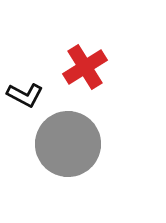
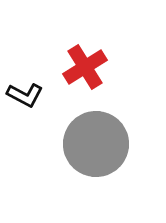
gray circle: moved 28 px right
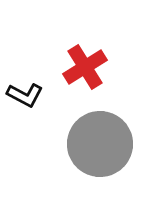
gray circle: moved 4 px right
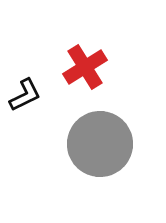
black L-shape: rotated 54 degrees counterclockwise
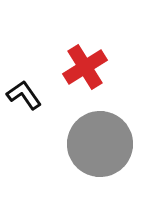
black L-shape: moved 1 px left; rotated 99 degrees counterclockwise
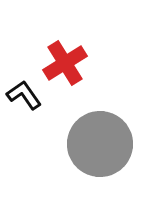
red cross: moved 20 px left, 4 px up
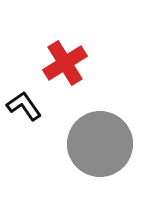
black L-shape: moved 11 px down
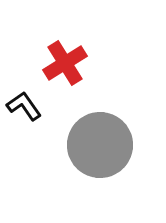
gray circle: moved 1 px down
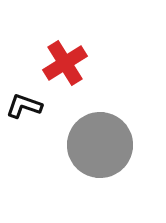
black L-shape: rotated 36 degrees counterclockwise
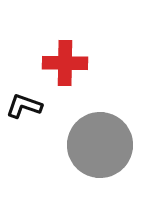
red cross: rotated 33 degrees clockwise
